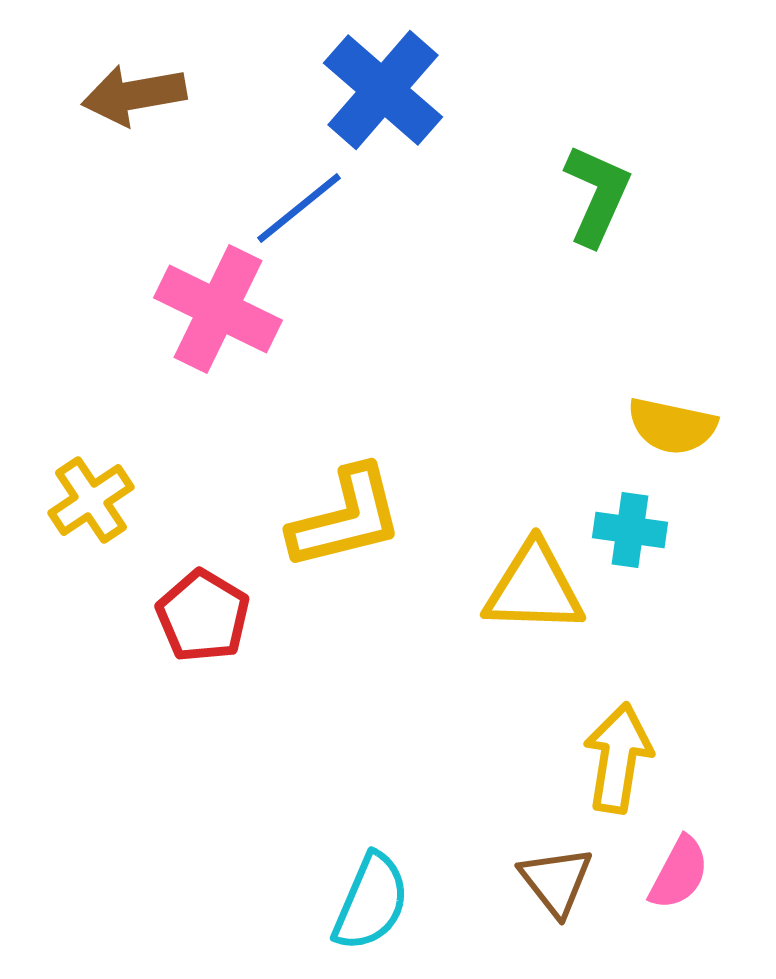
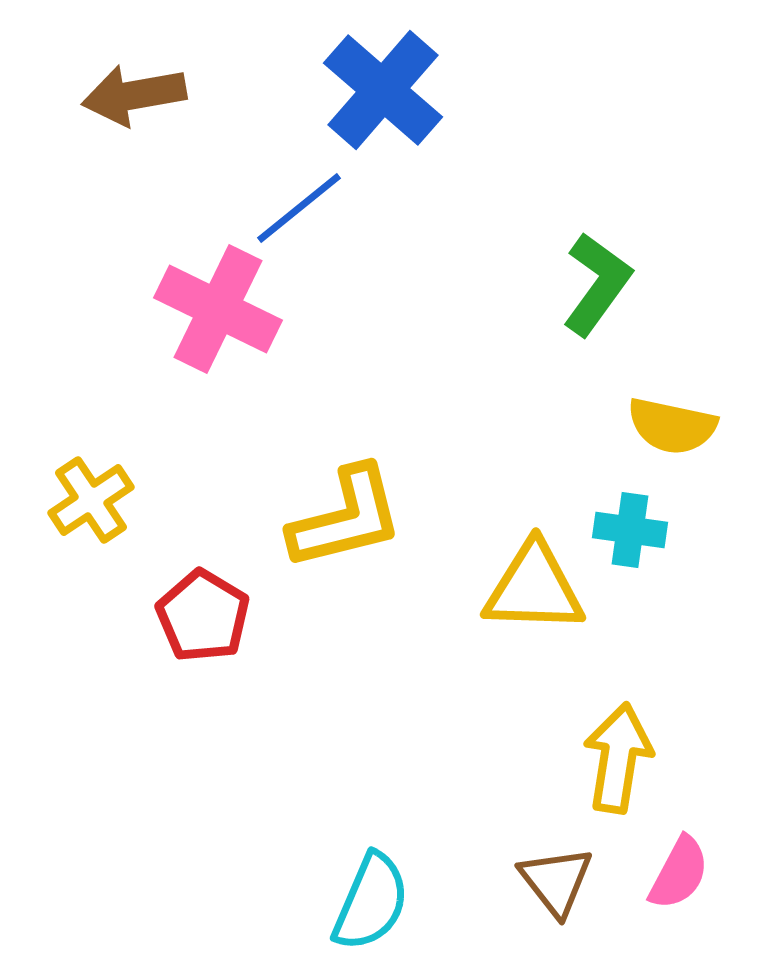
green L-shape: moved 89 px down; rotated 12 degrees clockwise
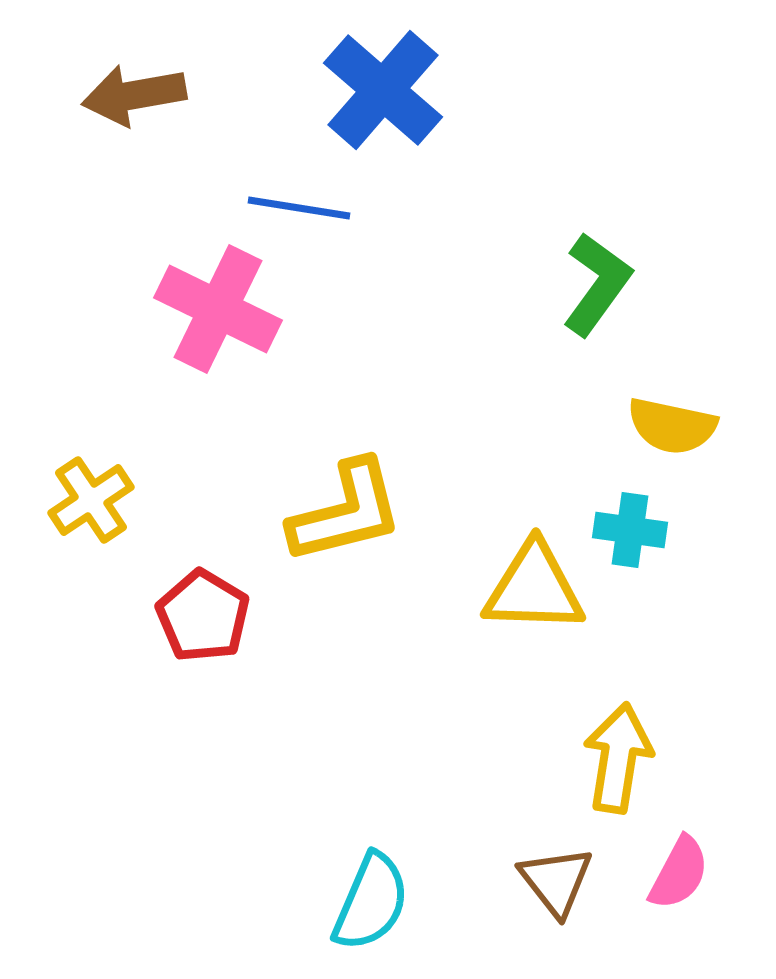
blue line: rotated 48 degrees clockwise
yellow L-shape: moved 6 px up
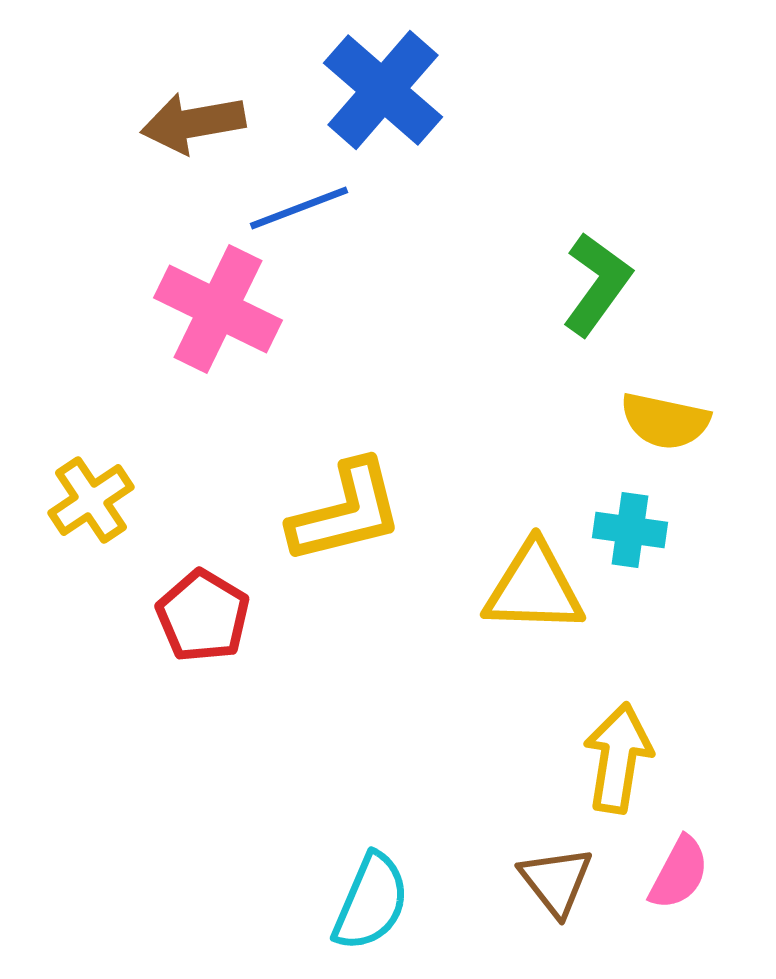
brown arrow: moved 59 px right, 28 px down
blue line: rotated 30 degrees counterclockwise
yellow semicircle: moved 7 px left, 5 px up
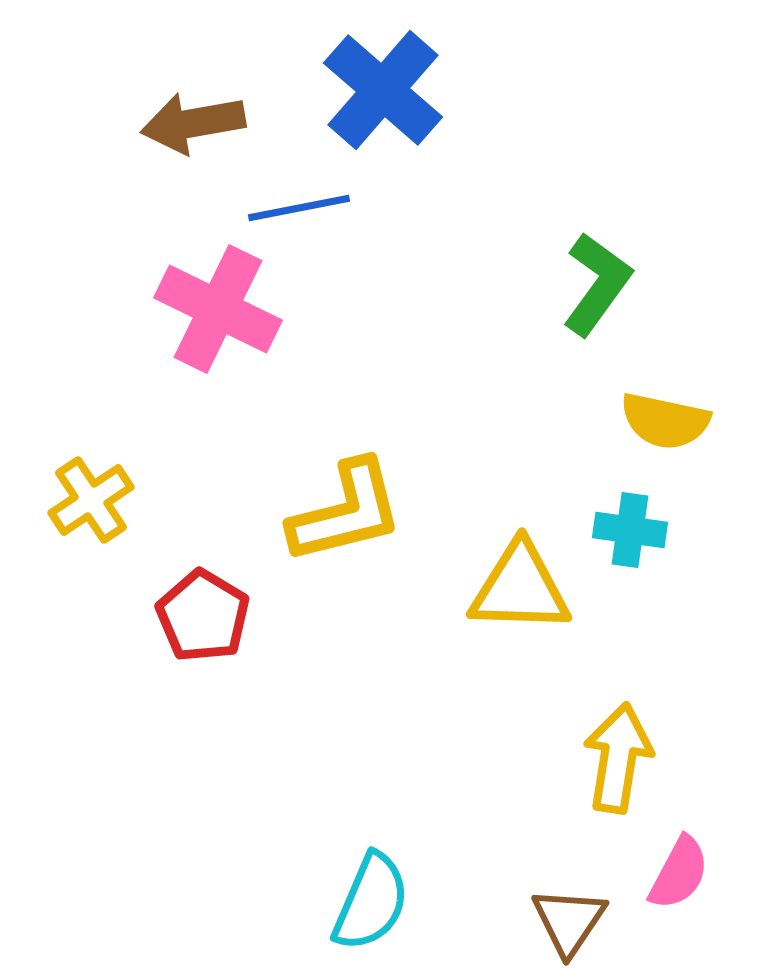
blue line: rotated 10 degrees clockwise
yellow triangle: moved 14 px left
brown triangle: moved 13 px right, 40 px down; rotated 12 degrees clockwise
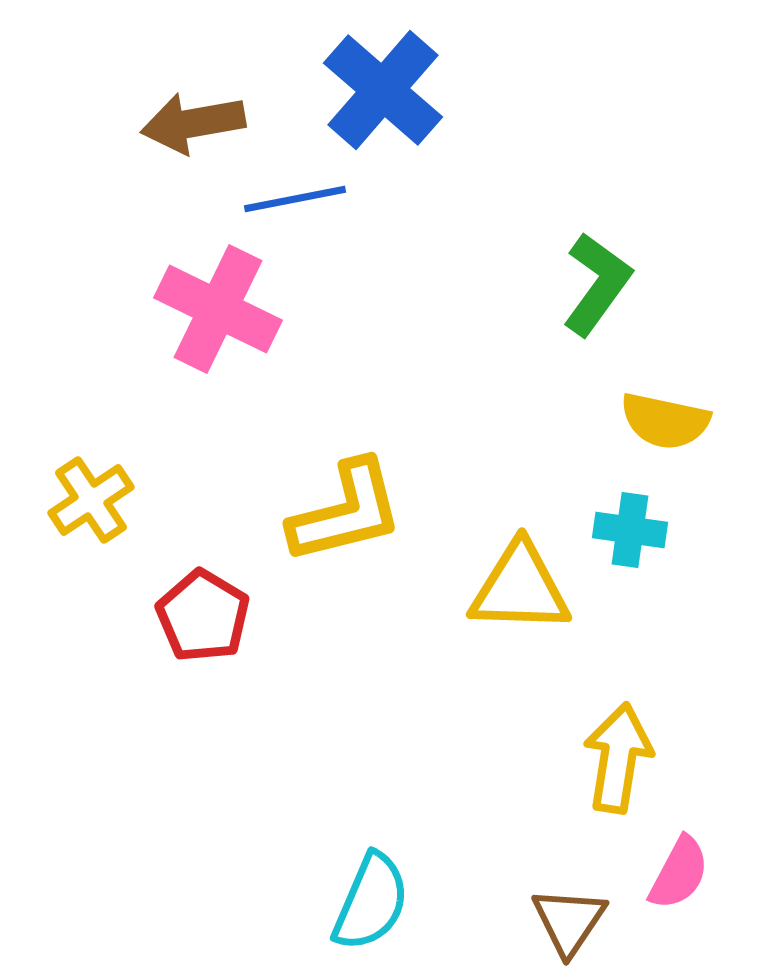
blue line: moved 4 px left, 9 px up
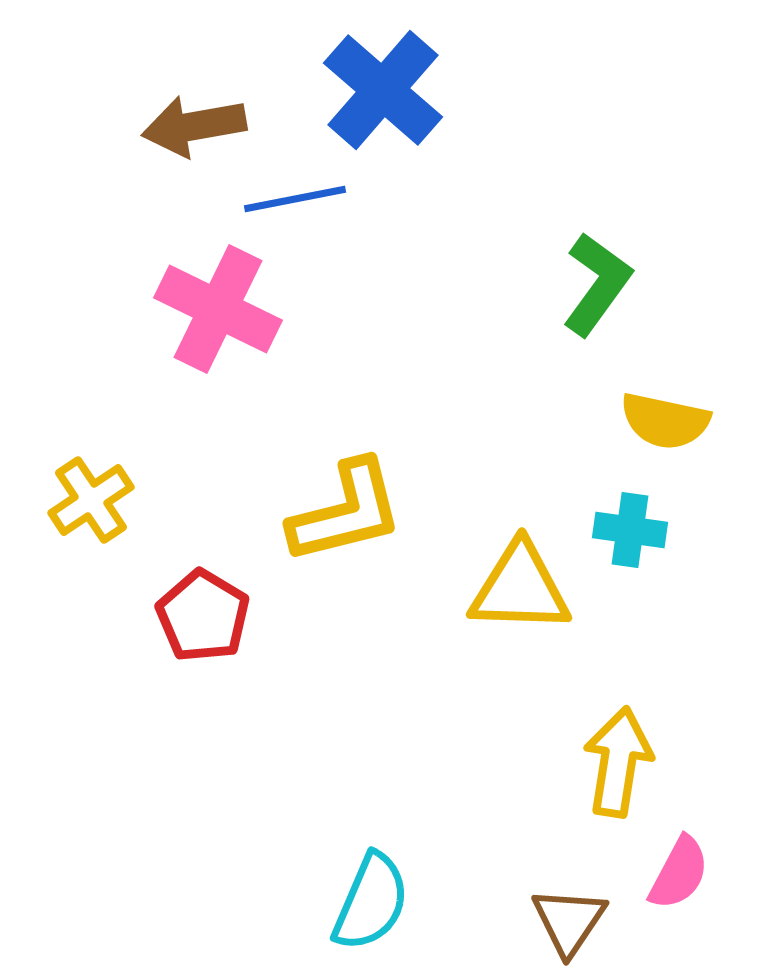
brown arrow: moved 1 px right, 3 px down
yellow arrow: moved 4 px down
